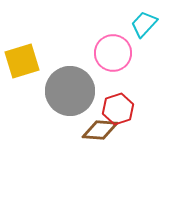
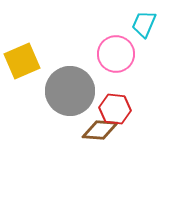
cyan trapezoid: rotated 20 degrees counterclockwise
pink circle: moved 3 px right, 1 px down
yellow square: rotated 6 degrees counterclockwise
red hexagon: moved 3 px left; rotated 24 degrees clockwise
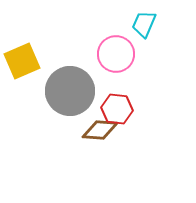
red hexagon: moved 2 px right
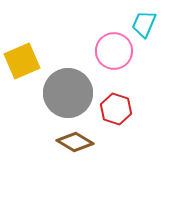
pink circle: moved 2 px left, 3 px up
gray circle: moved 2 px left, 2 px down
red hexagon: moved 1 px left; rotated 12 degrees clockwise
brown diamond: moved 25 px left, 12 px down; rotated 27 degrees clockwise
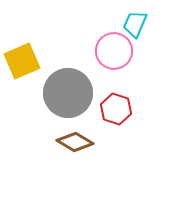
cyan trapezoid: moved 9 px left
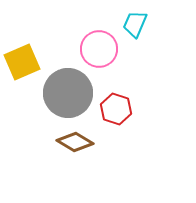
pink circle: moved 15 px left, 2 px up
yellow square: moved 1 px down
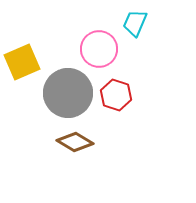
cyan trapezoid: moved 1 px up
red hexagon: moved 14 px up
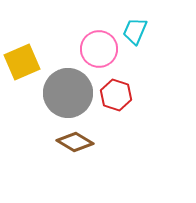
cyan trapezoid: moved 8 px down
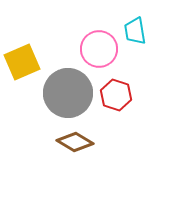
cyan trapezoid: rotated 32 degrees counterclockwise
